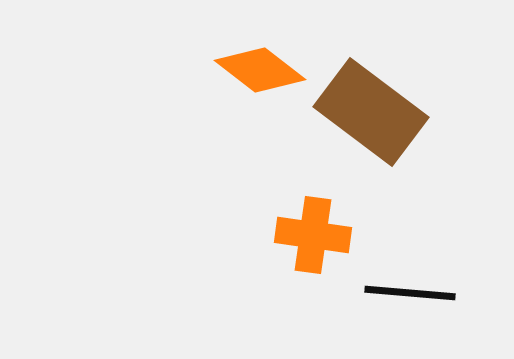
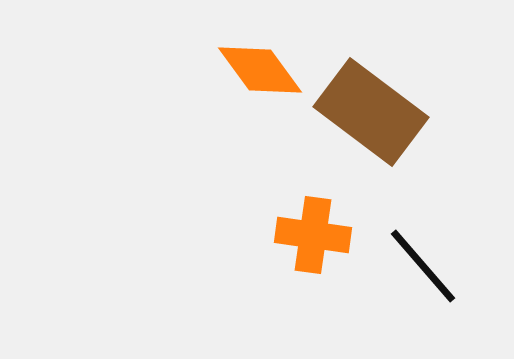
orange diamond: rotated 16 degrees clockwise
black line: moved 13 px right, 27 px up; rotated 44 degrees clockwise
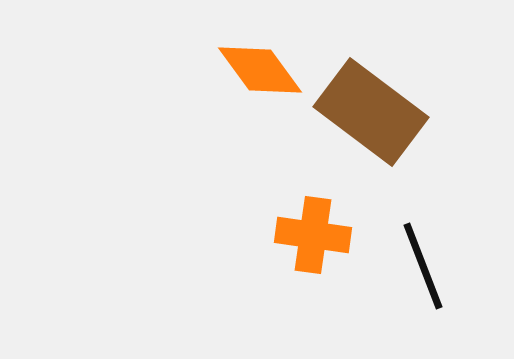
black line: rotated 20 degrees clockwise
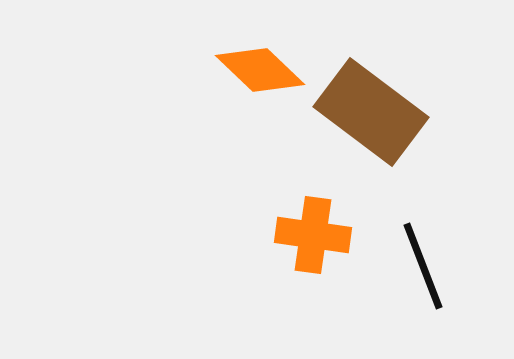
orange diamond: rotated 10 degrees counterclockwise
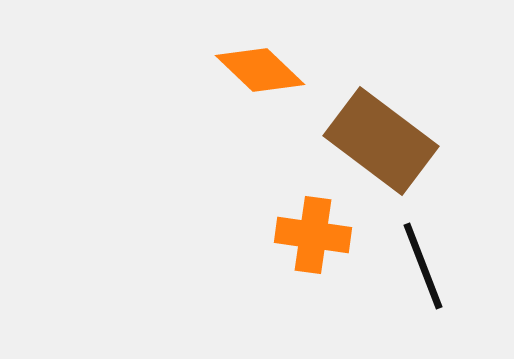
brown rectangle: moved 10 px right, 29 px down
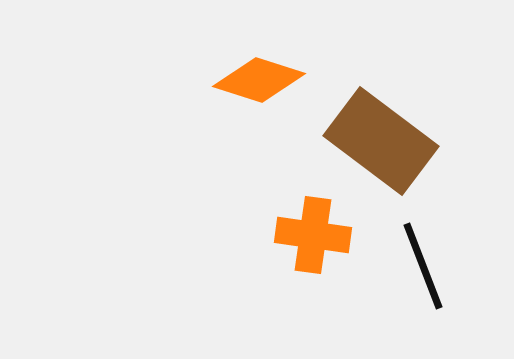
orange diamond: moved 1 px left, 10 px down; rotated 26 degrees counterclockwise
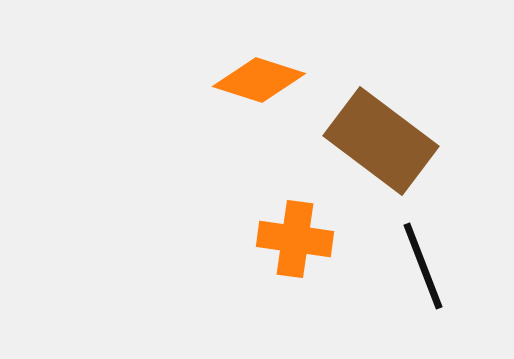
orange cross: moved 18 px left, 4 px down
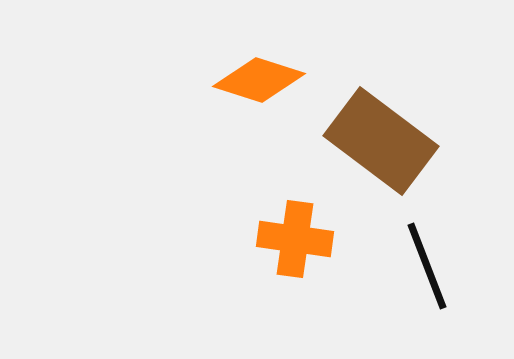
black line: moved 4 px right
